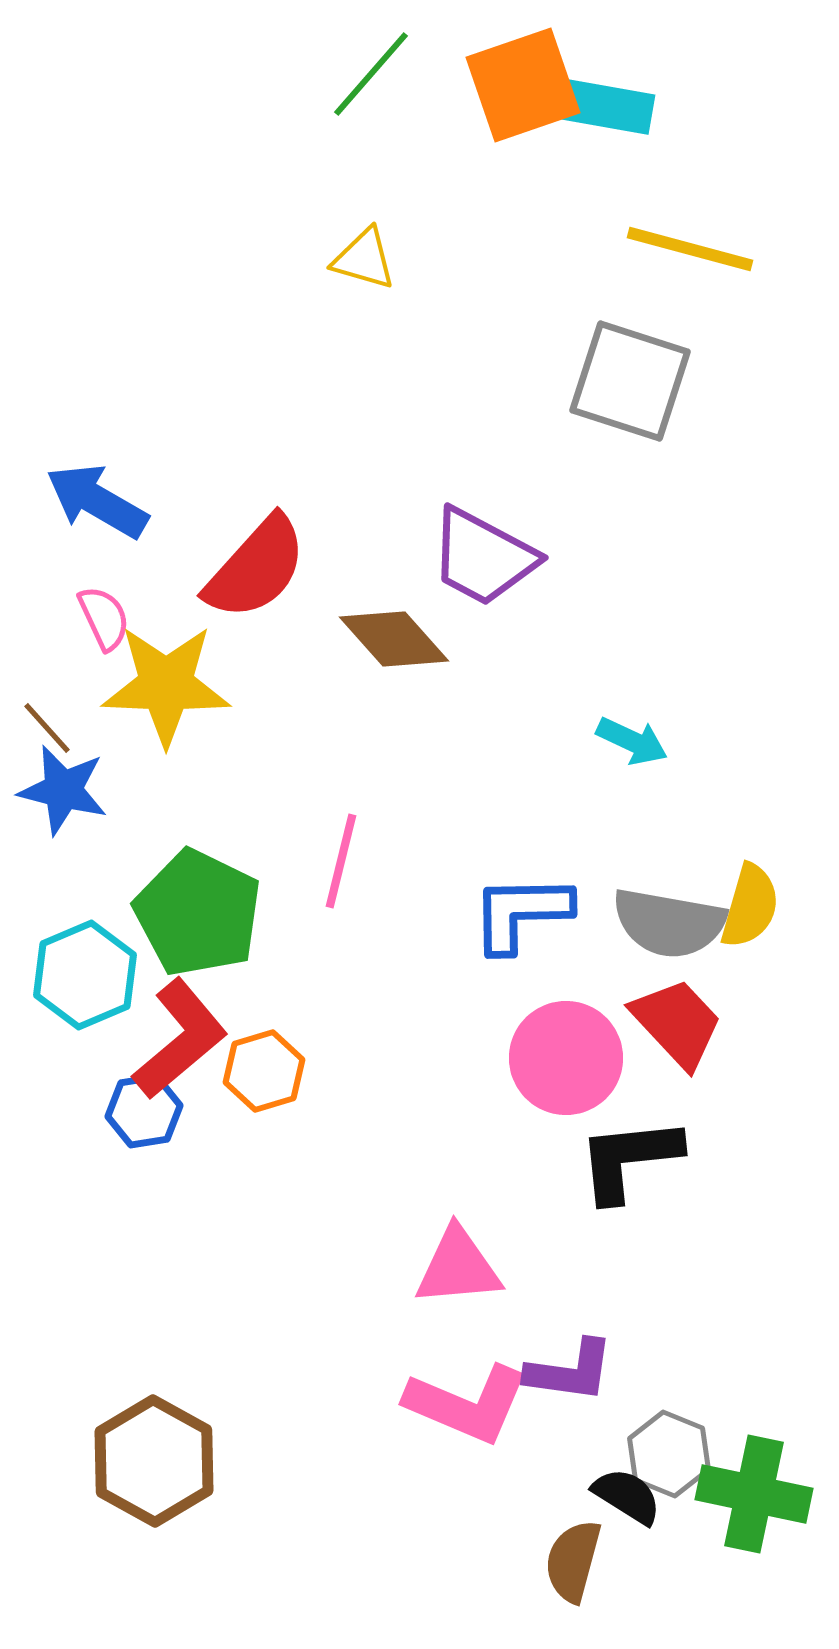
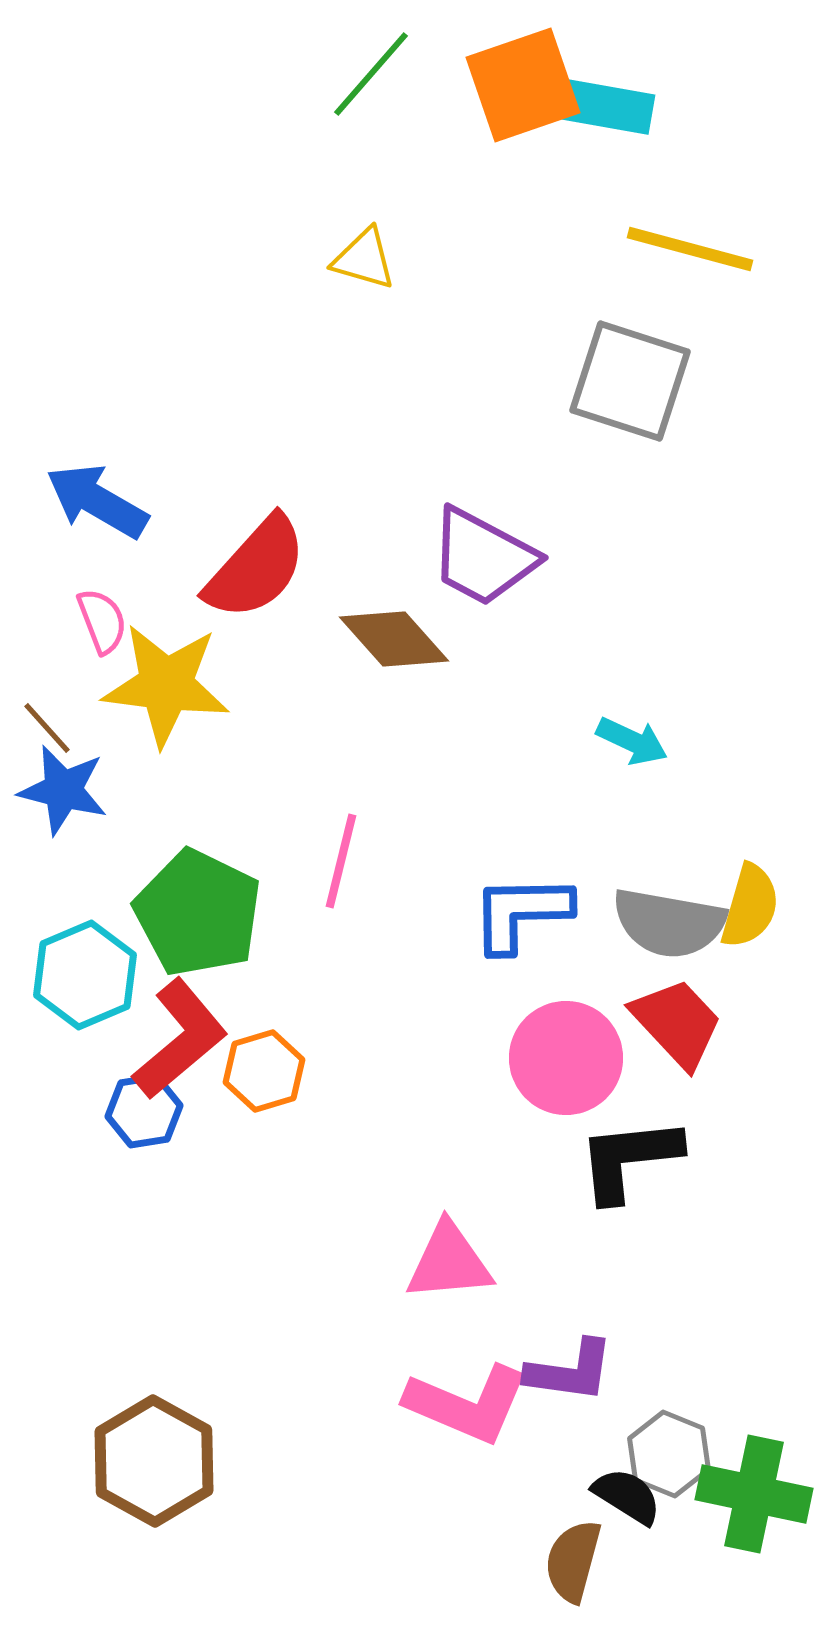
pink semicircle: moved 2 px left, 3 px down; rotated 4 degrees clockwise
yellow star: rotated 5 degrees clockwise
pink triangle: moved 9 px left, 5 px up
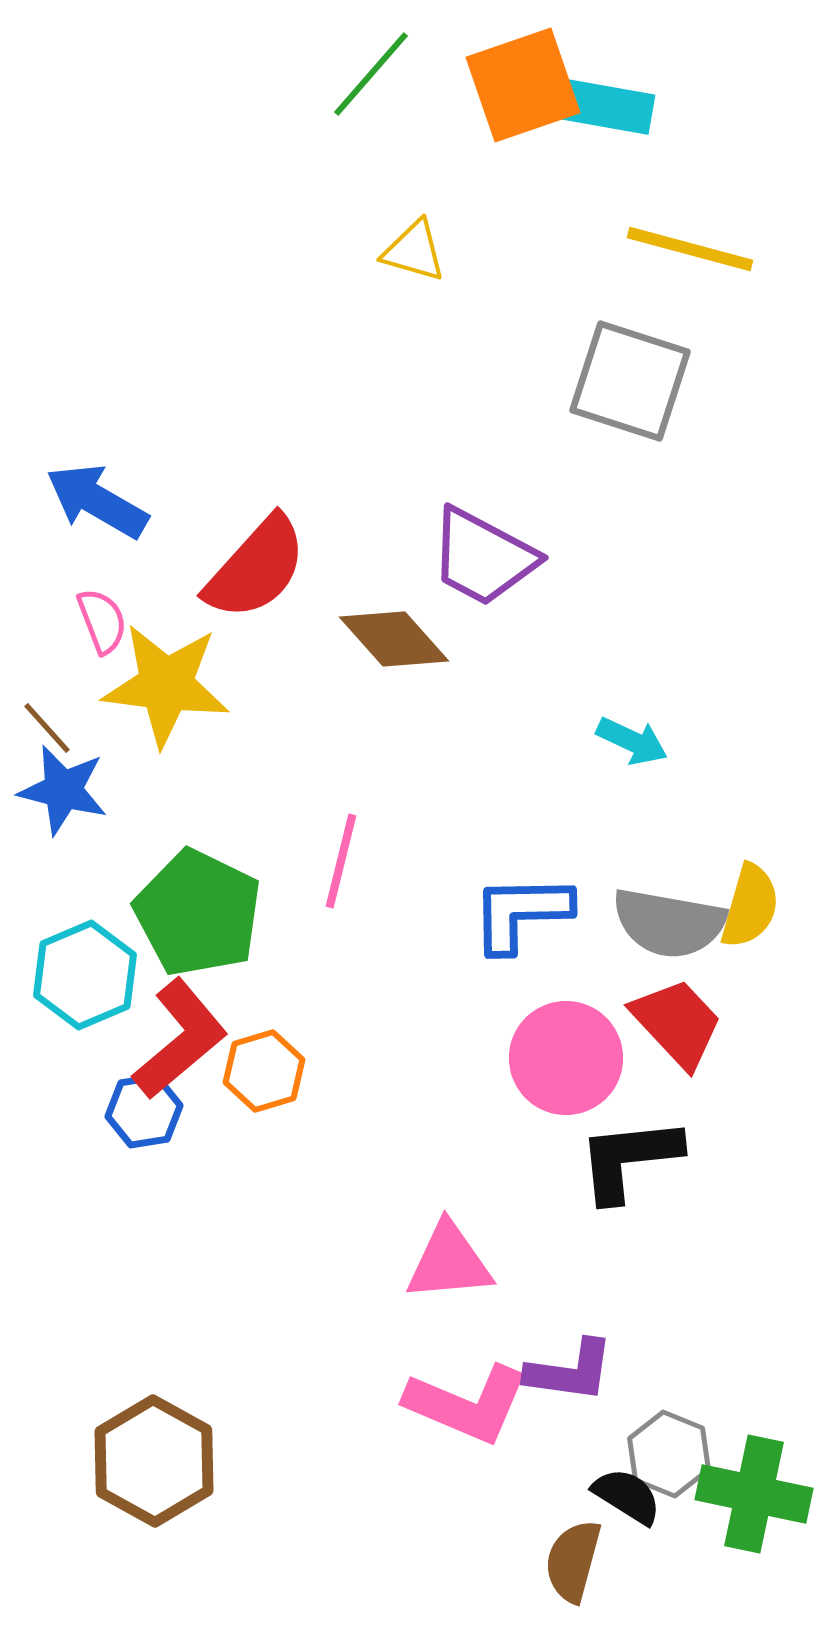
yellow triangle: moved 50 px right, 8 px up
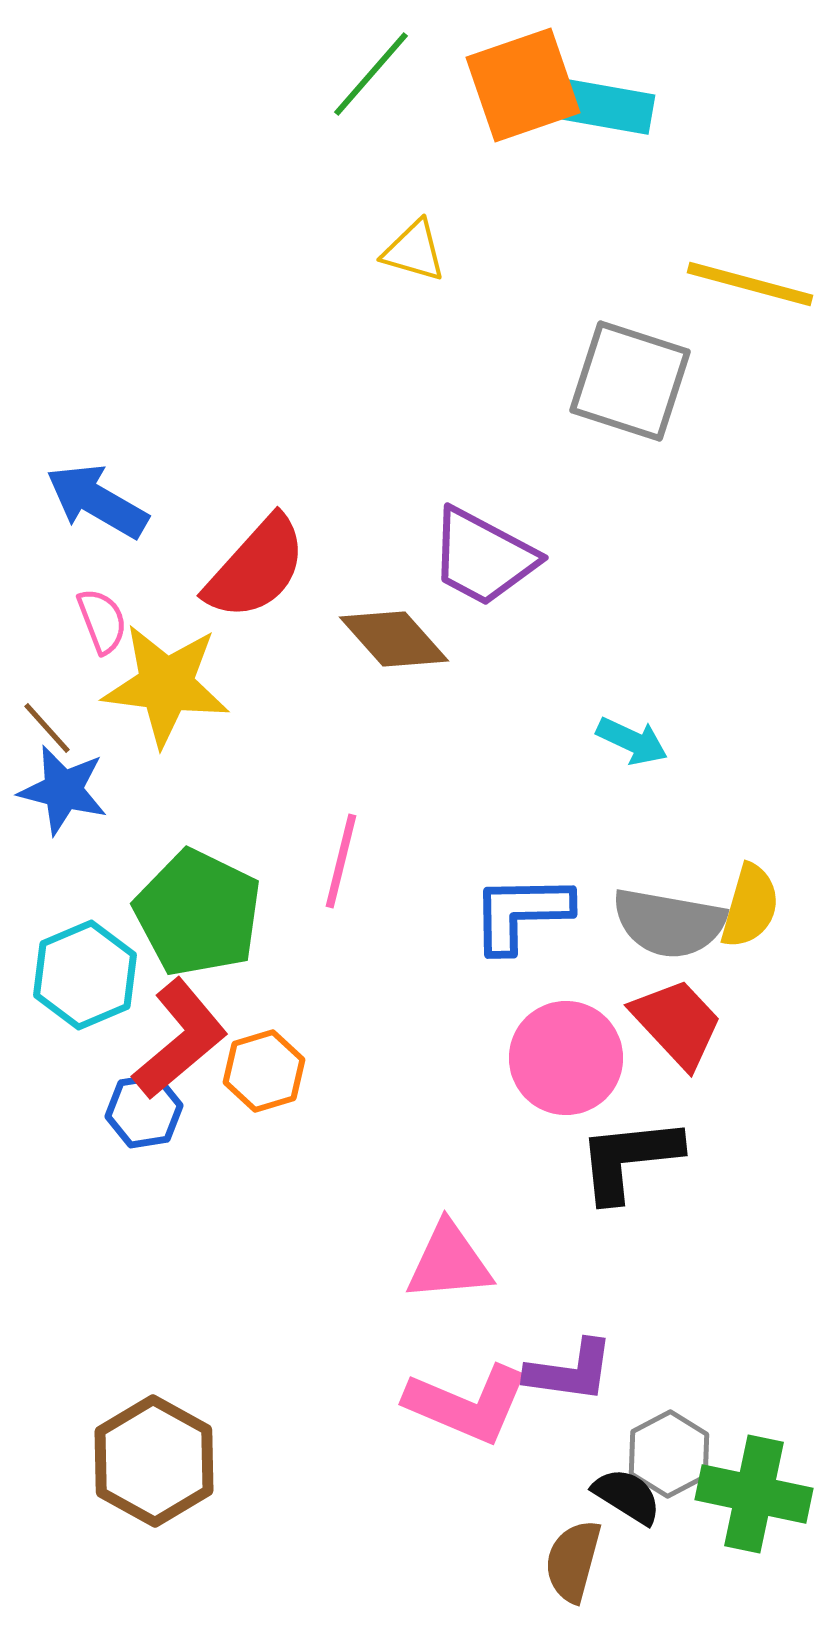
yellow line: moved 60 px right, 35 px down
gray hexagon: rotated 10 degrees clockwise
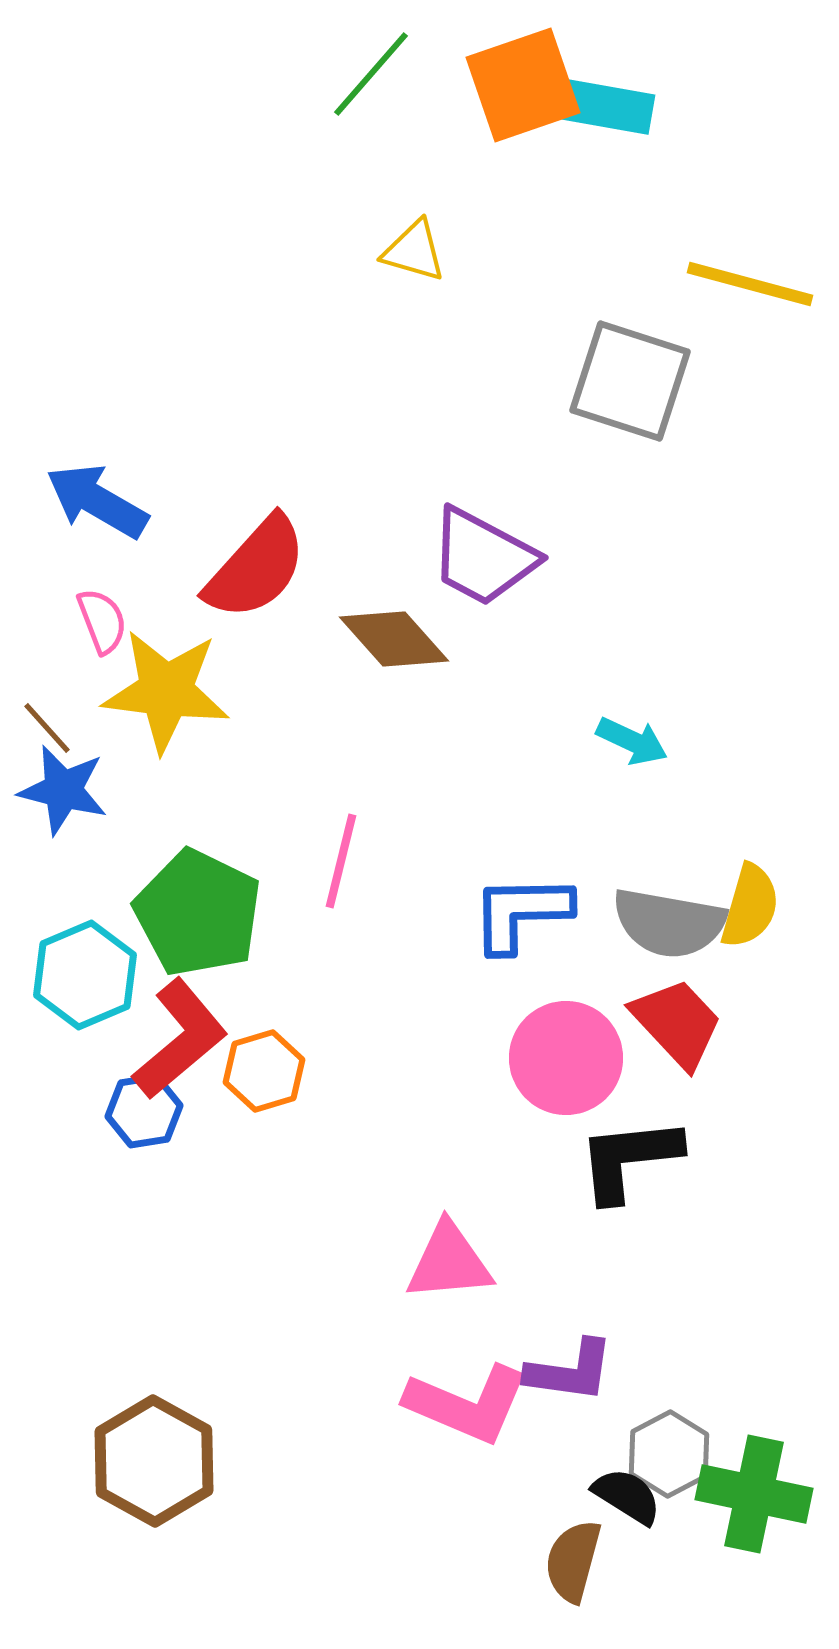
yellow star: moved 6 px down
